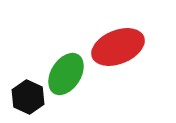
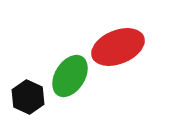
green ellipse: moved 4 px right, 2 px down
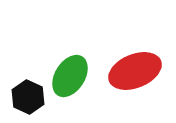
red ellipse: moved 17 px right, 24 px down
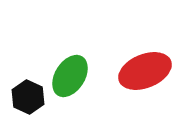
red ellipse: moved 10 px right
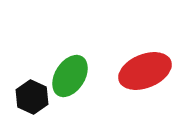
black hexagon: moved 4 px right
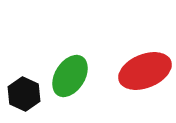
black hexagon: moved 8 px left, 3 px up
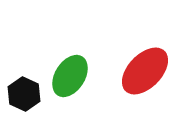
red ellipse: rotated 24 degrees counterclockwise
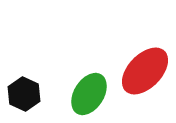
green ellipse: moved 19 px right, 18 px down
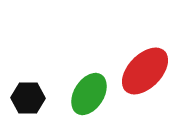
black hexagon: moved 4 px right, 4 px down; rotated 24 degrees counterclockwise
